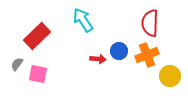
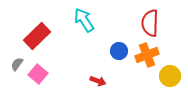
cyan arrow: moved 1 px right
red arrow: moved 22 px down; rotated 14 degrees clockwise
pink square: rotated 30 degrees clockwise
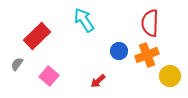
pink square: moved 11 px right, 2 px down
red arrow: rotated 119 degrees clockwise
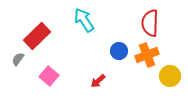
gray semicircle: moved 1 px right, 5 px up
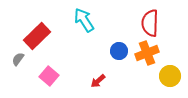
orange cross: moved 2 px up
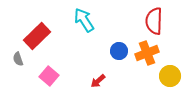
red semicircle: moved 4 px right, 2 px up
gray semicircle: rotated 56 degrees counterclockwise
